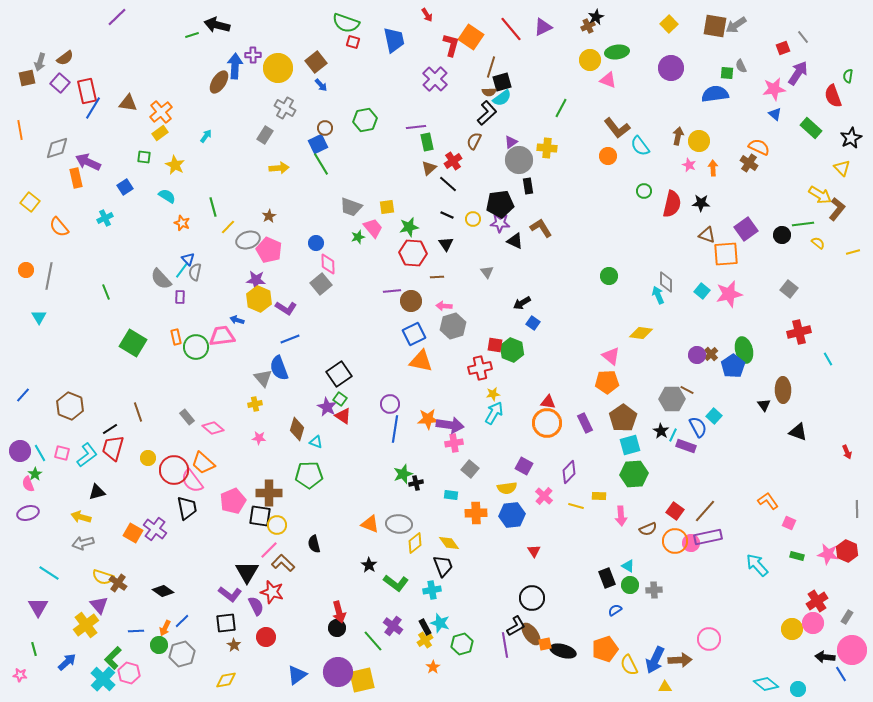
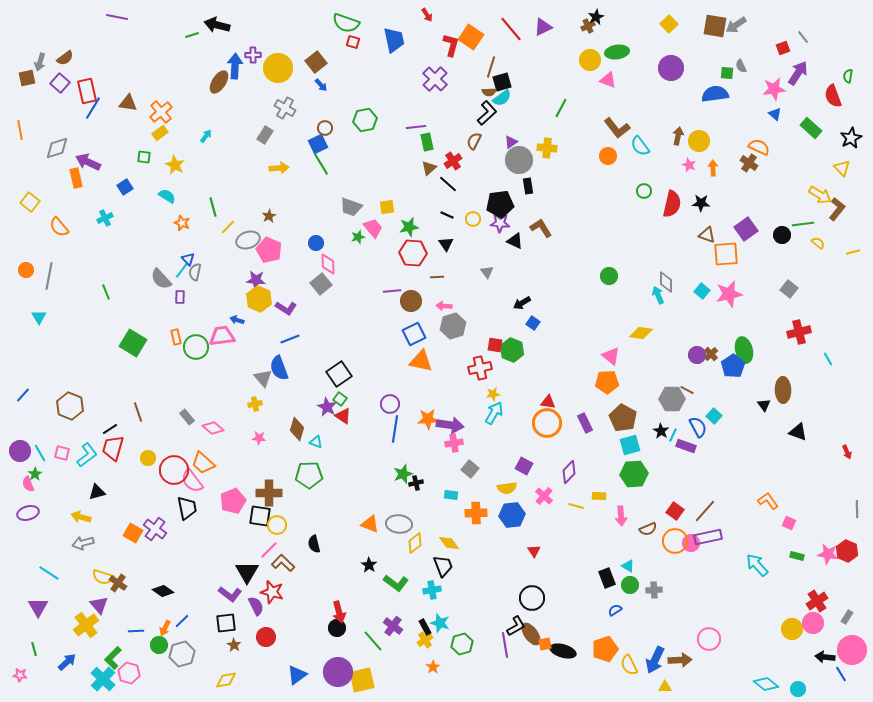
purple line at (117, 17): rotated 55 degrees clockwise
brown pentagon at (623, 418): rotated 8 degrees counterclockwise
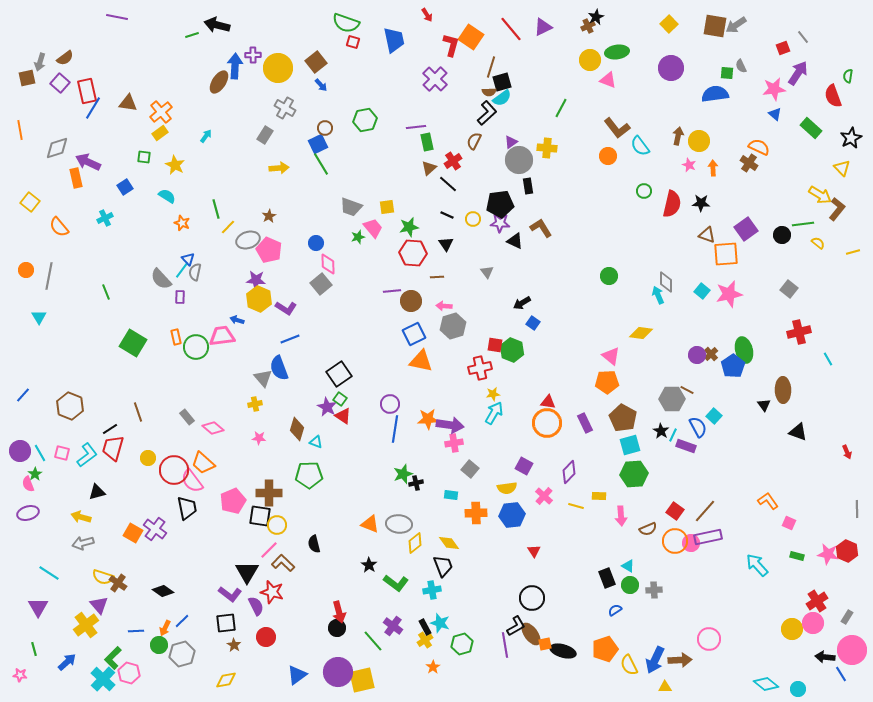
green line at (213, 207): moved 3 px right, 2 px down
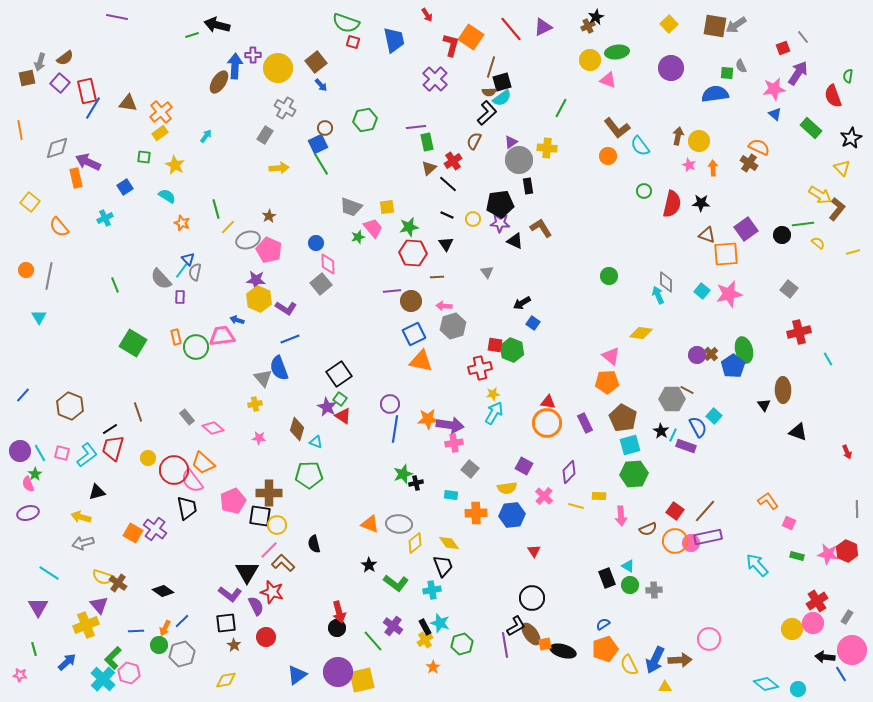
green line at (106, 292): moved 9 px right, 7 px up
blue semicircle at (615, 610): moved 12 px left, 14 px down
yellow cross at (86, 625): rotated 15 degrees clockwise
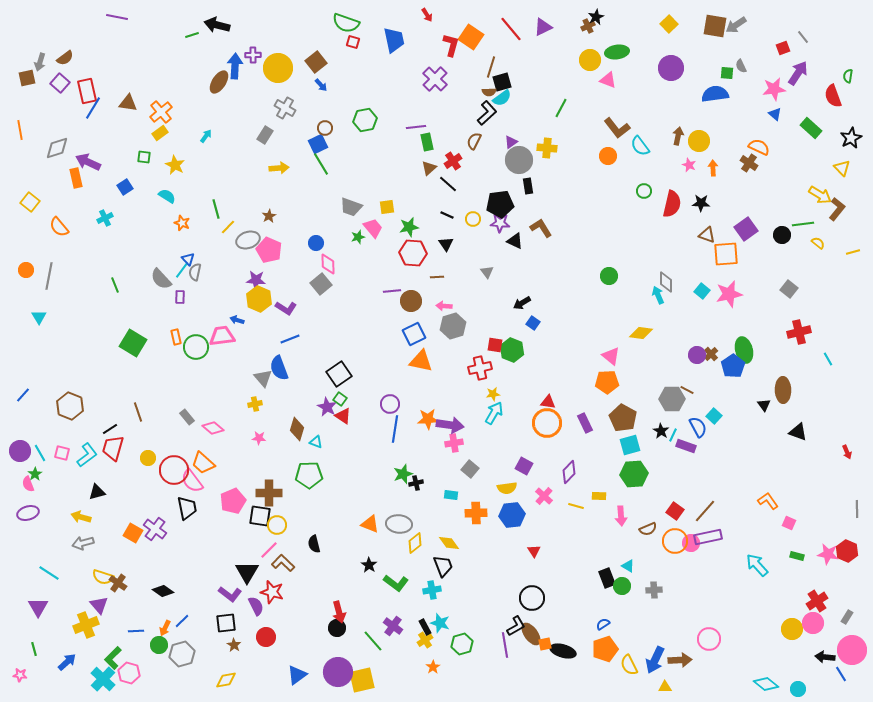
green circle at (630, 585): moved 8 px left, 1 px down
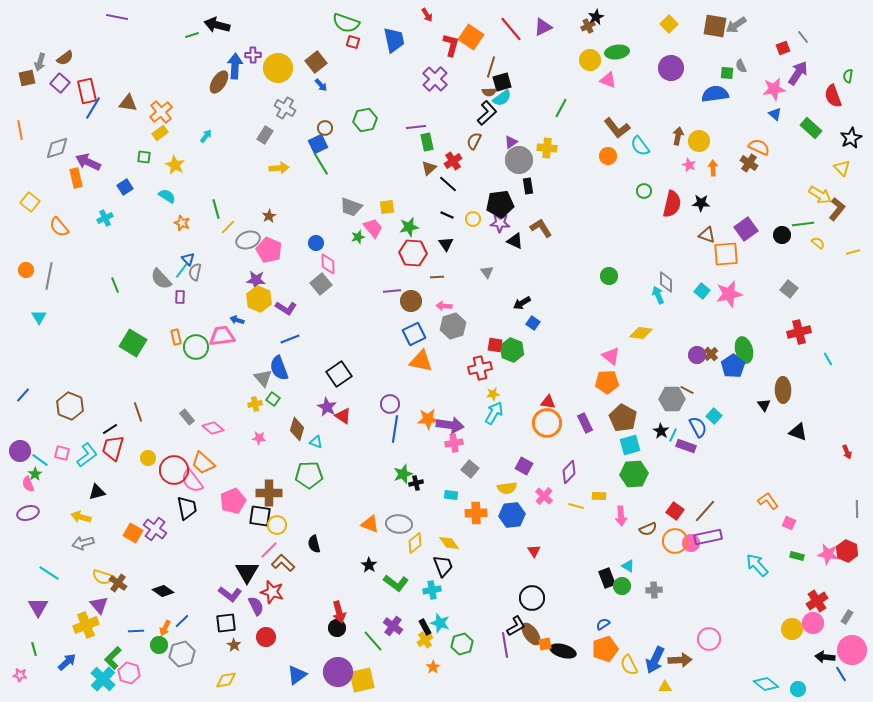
green square at (340, 399): moved 67 px left
cyan line at (40, 453): moved 7 px down; rotated 24 degrees counterclockwise
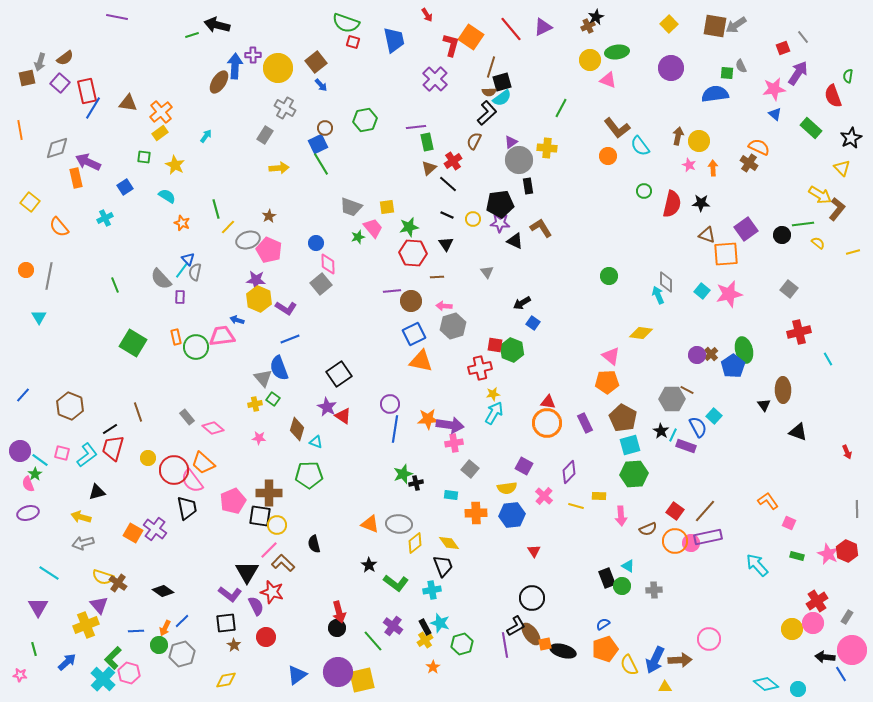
pink star at (828, 554): rotated 15 degrees clockwise
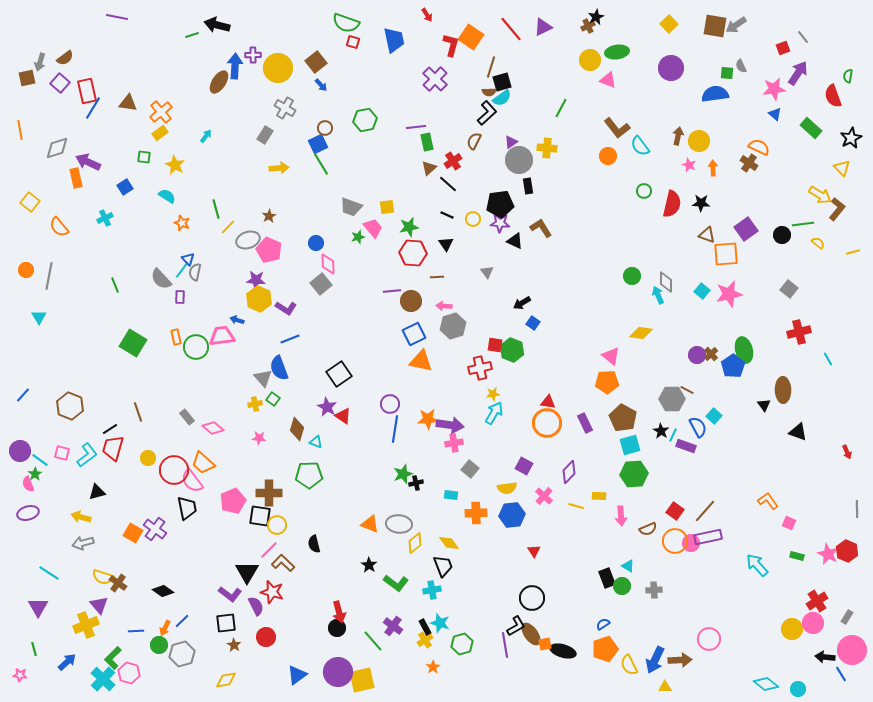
green circle at (609, 276): moved 23 px right
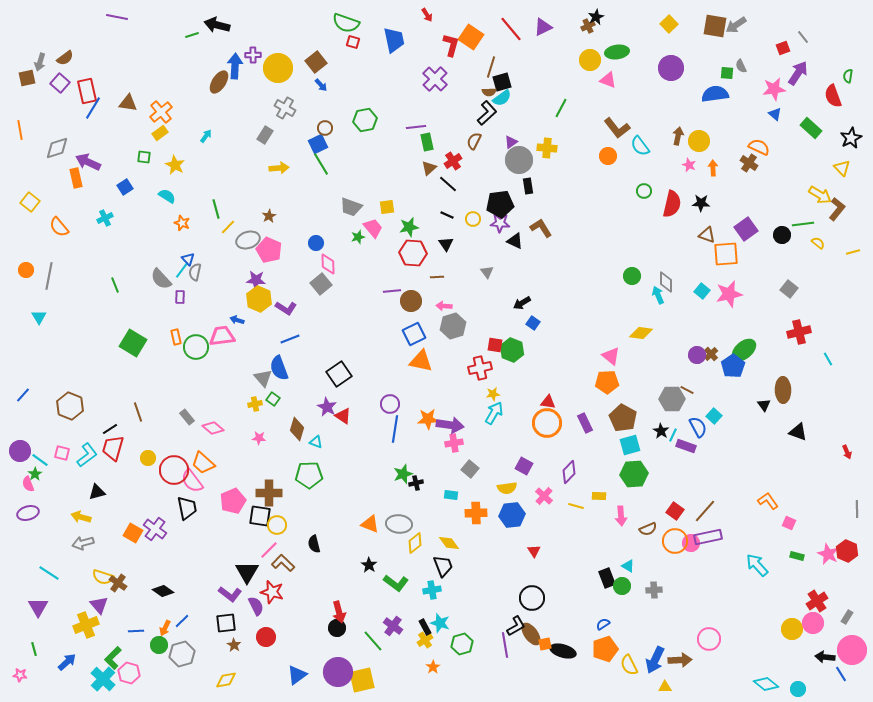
green ellipse at (744, 350): rotated 65 degrees clockwise
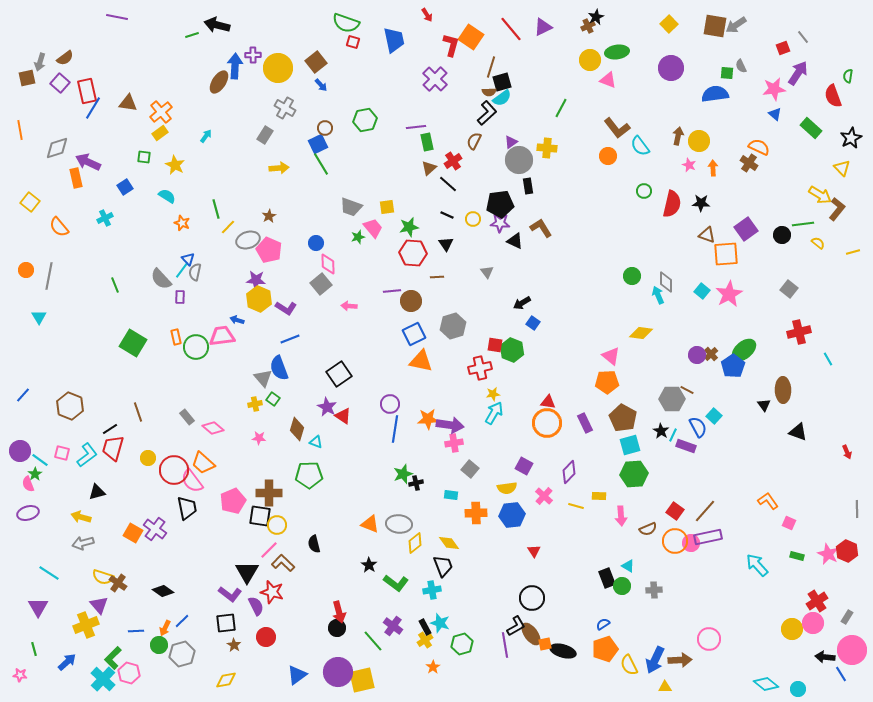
pink star at (729, 294): rotated 16 degrees counterclockwise
pink arrow at (444, 306): moved 95 px left
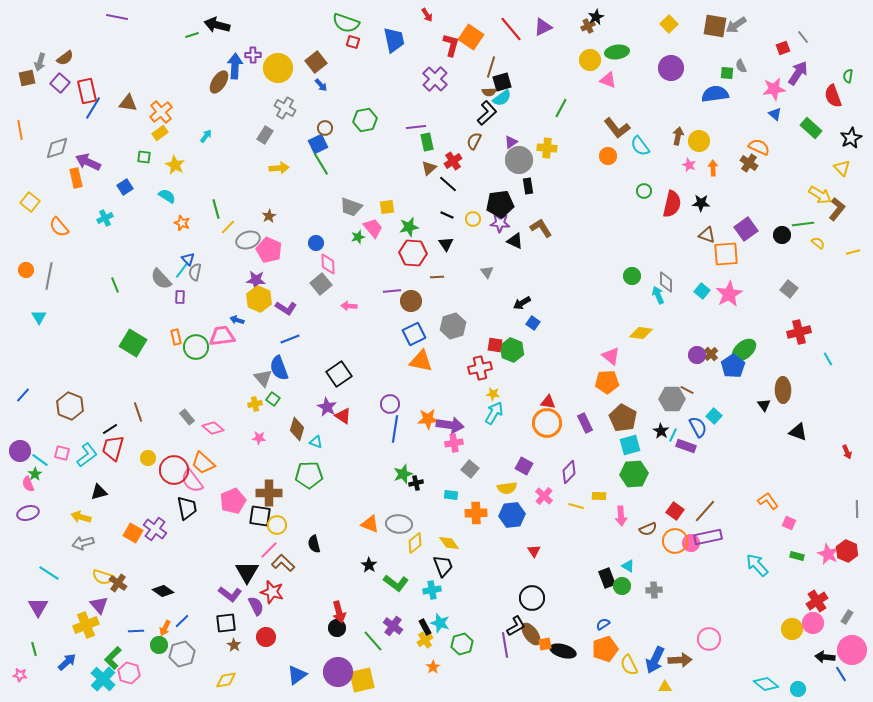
yellow star at (493, 394): rotated 16 degrees clockwise
black triangle at (97, 492): moved 2 px right
